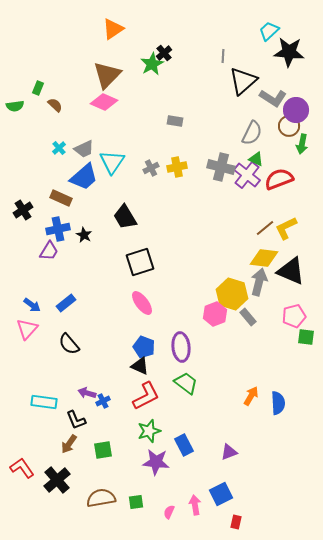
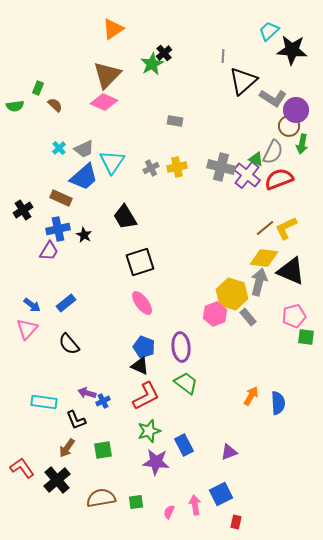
black star at (289, 52): moved 3 px right, 2 px up
gray semicircle at (252, 133): moved 21 px right, 19 px down
brown arrow at (69, 444): moved 2 px left, 4 px down
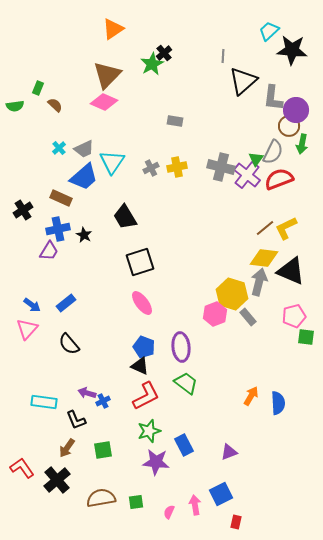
gray L-shape at (273, 98): rotated 64 degrees clockwise
green triangle at (256, 159): rotated 42 degrees clockwise
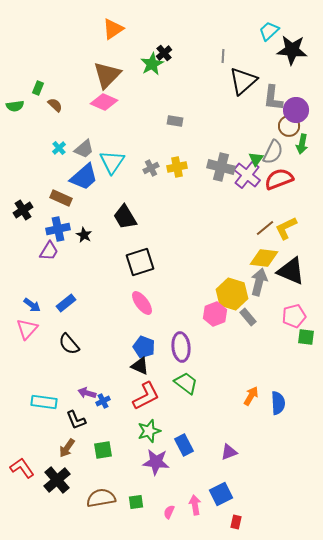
gray trapezoid at (84, 149): rotated 15 degrees counterclockwise
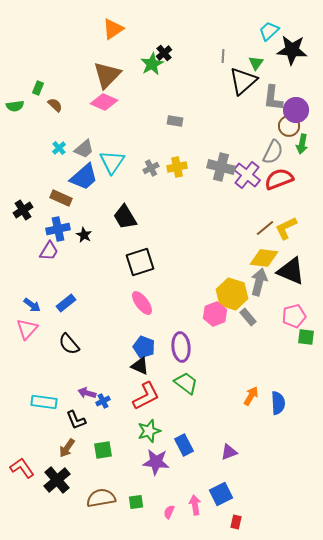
green triangle at (256, 159): moved 96 px up
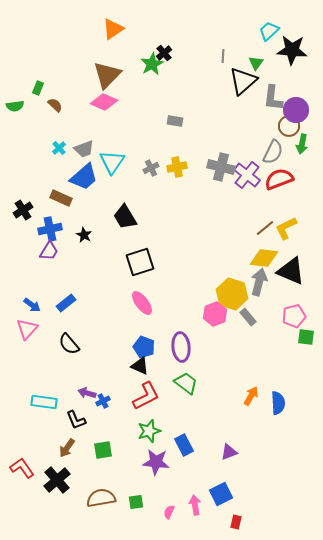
gray trapezoid at (84, 149): rotated 20 degrees clockwise
blue cross at (58, 229): moved 8 px left
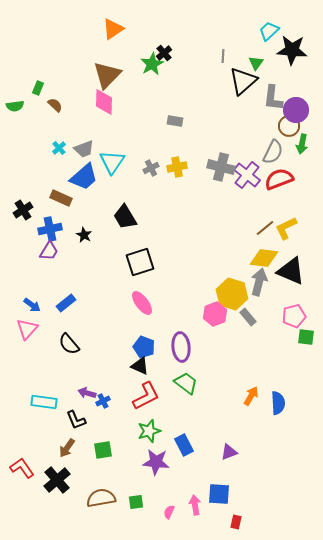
pink diamond at (104, 102): rotated 68 degrees clockwise
blue square at (221, 494): moved 2 px left; rotated 30 degrees clockwise
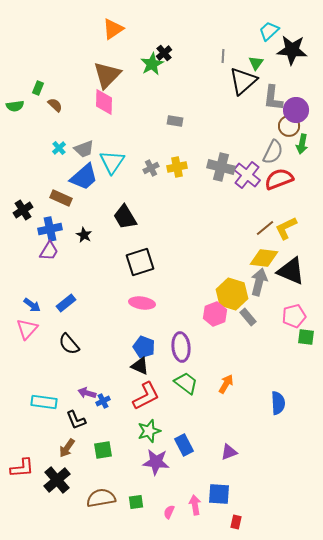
pink ellipse at (142, 303): rotated 45 degrees counterclockwise
orange arrow at (251, 396): moved 25 px left, 12 px up
red L-shape at (22, 468): rotated 120 degrees clockwise
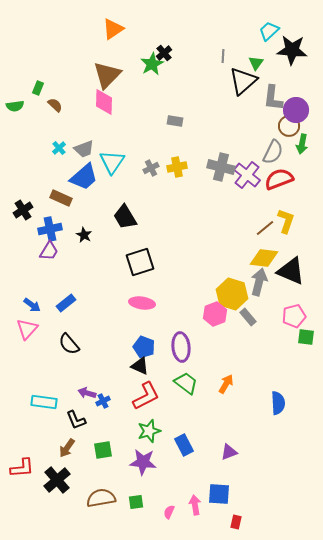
yellow L-shape at (286, 228): moved 7 px up; rotated 135 degrees clockwise
purple star at (156, 462): moved 13 px left
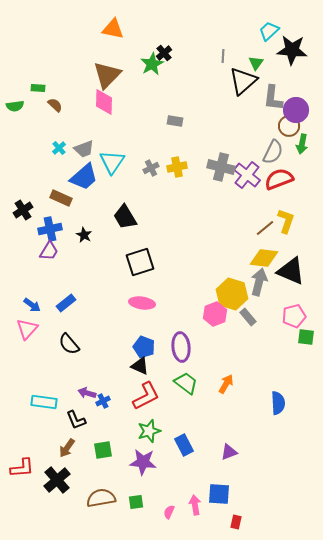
orange triangle at (113, 29): rotated 45 degrees clockwise
green rectangle at (38, 88): rotated 72 degrees clockwise
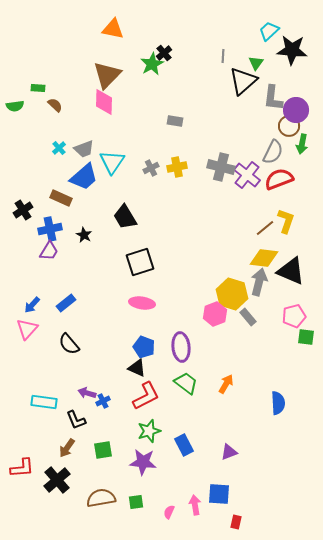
blue arrow at (32, 305): rotated 96 degrees clockwise
black triangle at (140, 366): moved 3 px left, 2 px down
